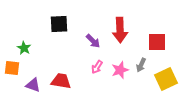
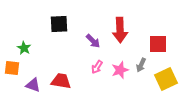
red square: moved 1 px right, 2 px down
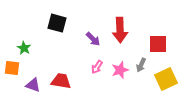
black square: moved 2 px left, 1 px up; rotated 18 degrees clockwise
purple arrow: moved 2 px up
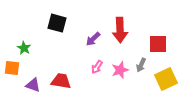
purple arrow: rotated 91 degrees clockwise
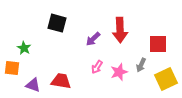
pink star: moved 1 px left, 2 px down
